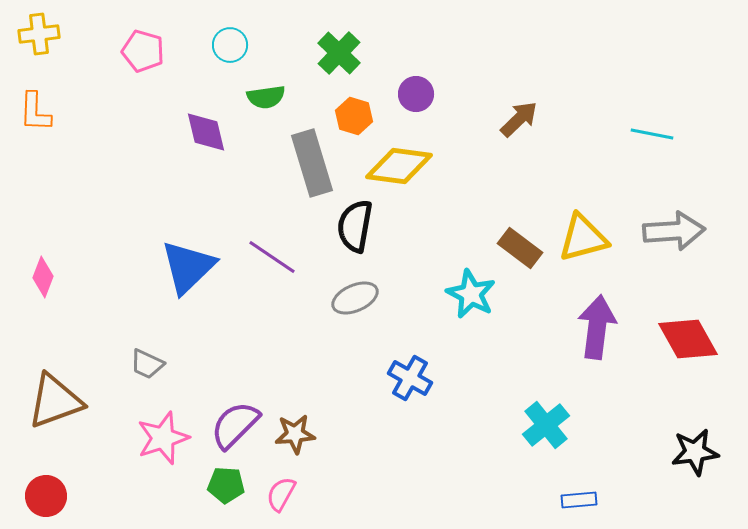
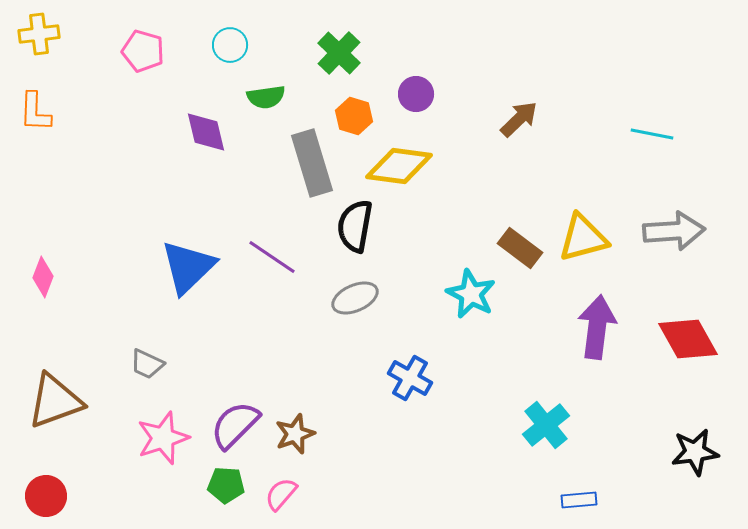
brown star: rotated 15 degrees counterclockwise
pink semicircle: rotated 12 degrees clockwise
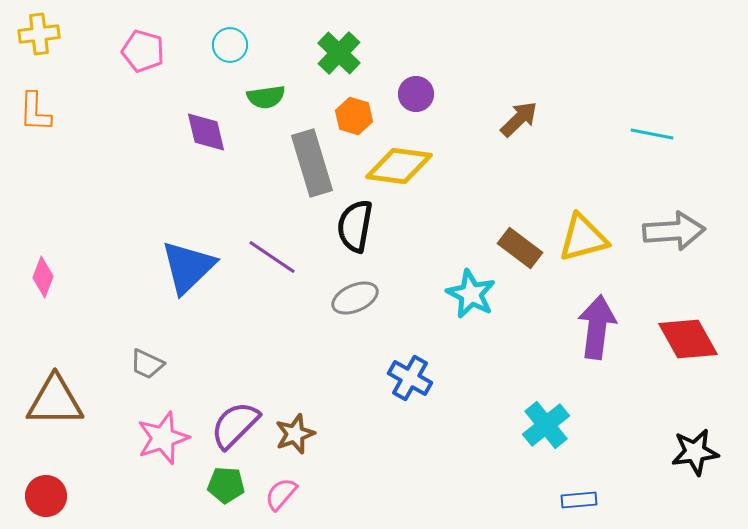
brown triangle: rotated 20 degrees clockwise
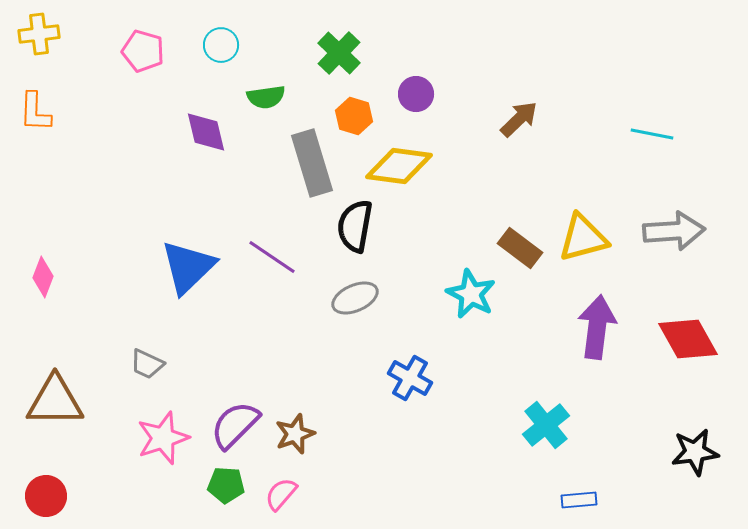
cyan circle: moved 9 px left
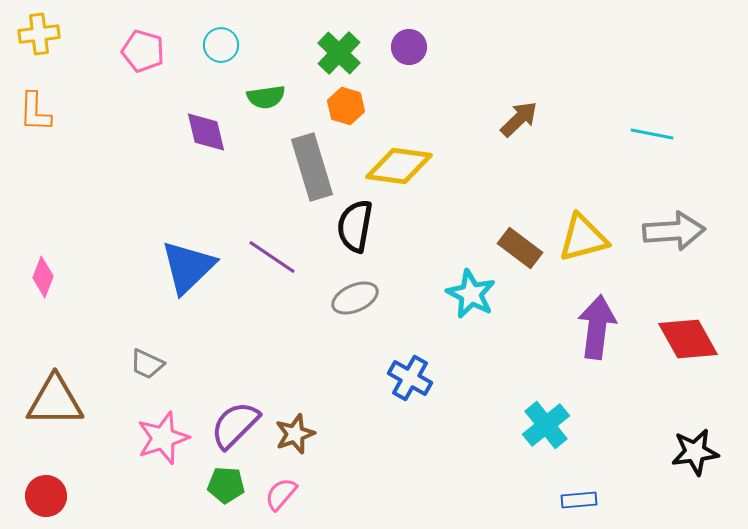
purple circle: moved 7 px left, 47 px up
orange hexagon: moved 8 px left, 10 px up
gray rectangle: moved 4 px down
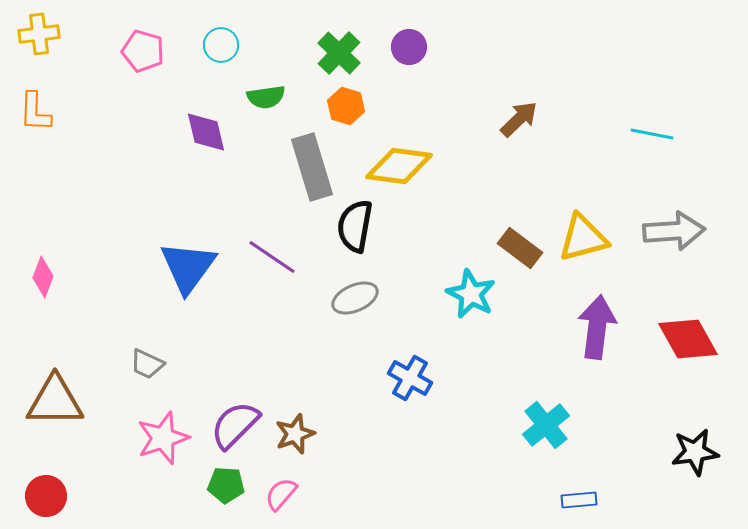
blue triangle: rotated 10 degrees counterclockwise
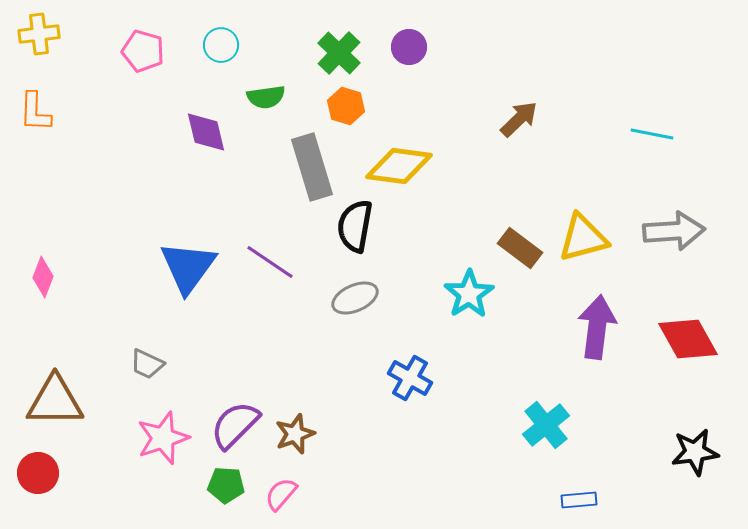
purple line: moved 2 px left, 5 px down
cyan star: moved 2 px left; rotated 12 degrees clockwise
red circle: moved 8 px left, 23 px up
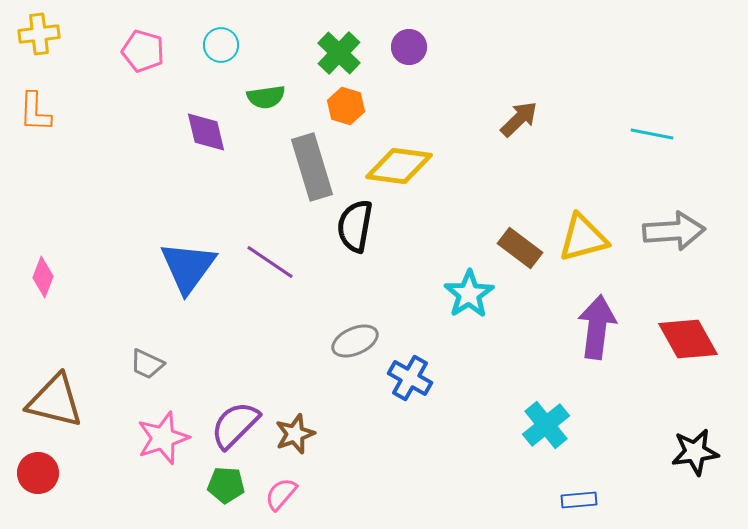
gray ellipse: moved 43 px down
brown triangle: rotated 14 degrees clockwise
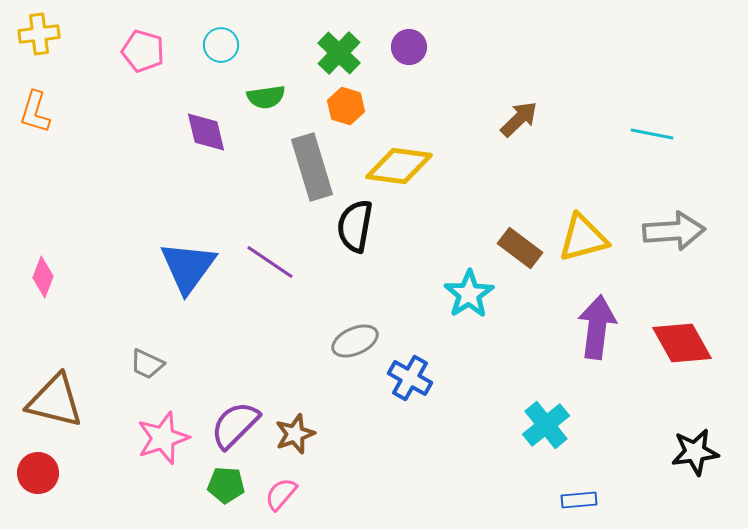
orange L-shape: rotated 15 degrees clockwise
red diamond: moved 6 px left, 4 px down
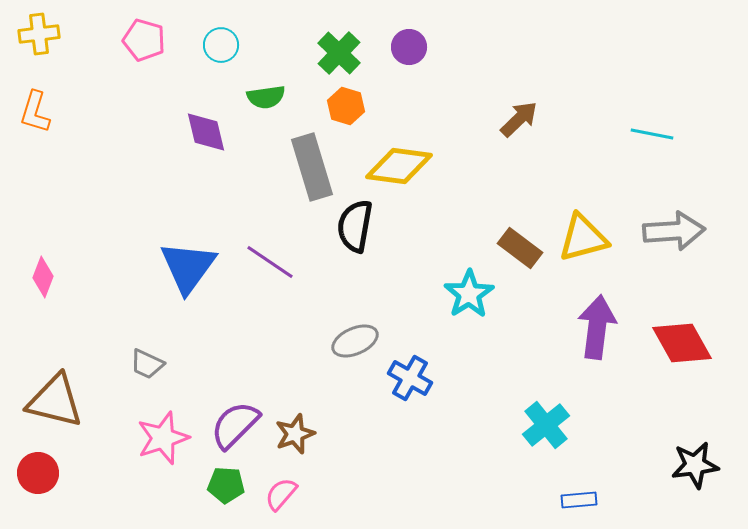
pink pentagon: moved 1 px right, 11 px up
black star: moved 13 px down
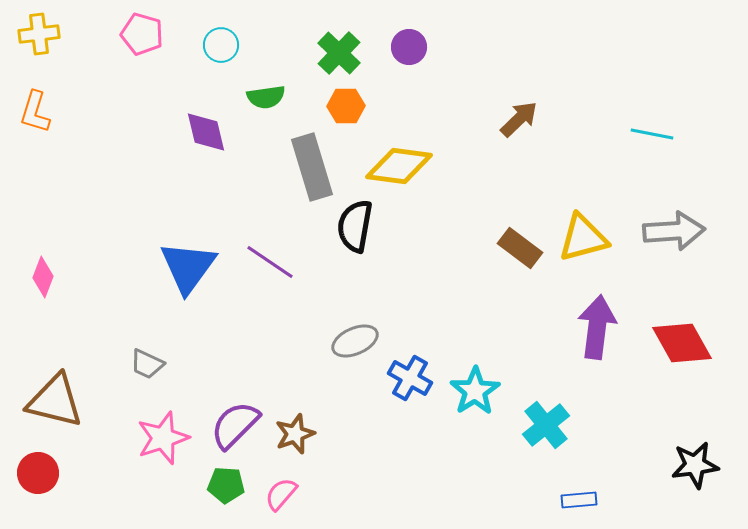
pink pentagon: moved 2 px left, 6 px up
orange hexagon: rotated 18 degrees counterclockwise
cyan star: moved 6 px right, 97 px down
